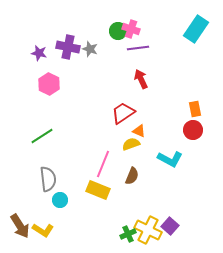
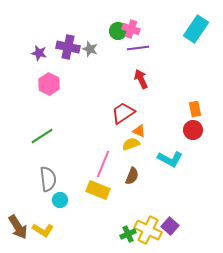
brown arrow: moved 2 px left, 1 px down
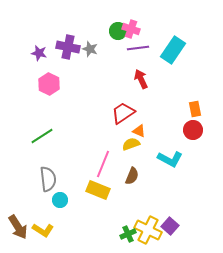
cyan rectangle: moved 23 px left, 21 px down
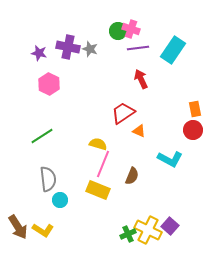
yellow semicircle: moved 33 px left; rotated 36 degrees clockwise
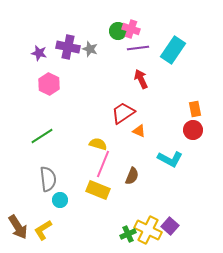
yellow L-shape: rotated 115 degrees clockwise
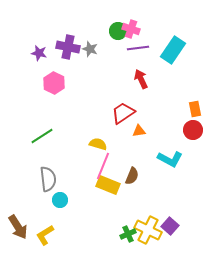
pink hexagon: moved 5 px right, 1 px up
orange triangle: rotated 32 degrees counterclockwise
pink line: moved 2 px down
yellow rectangle: moved 10 px right, 5 px up
yellow L-shape: moved 2 px right, 5 px down
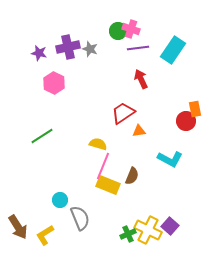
purple cross: rotated 25 degrees counterclockwise
red circle: moved 7 px left, 9 px up
gray semicircle: moved 32 px right, 39 px down; rotated 15 degrees counterclockwise
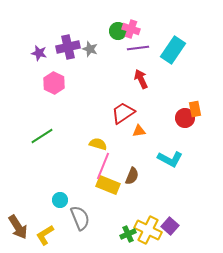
red circle: moved 1 px left, 3 px up
